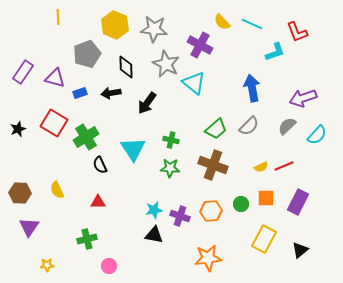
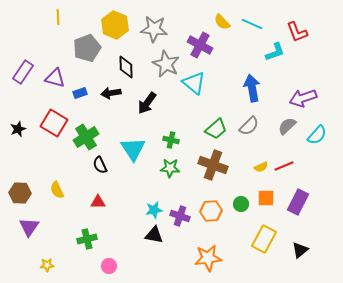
gray pentagon at (87, 54): moved 6 px up
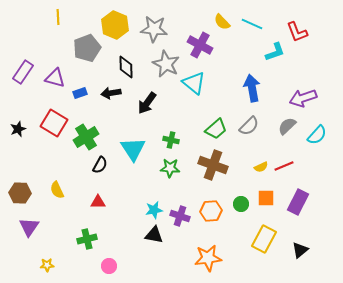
black semicircle at (100, 165): rotated 126 degrees counterclockwise
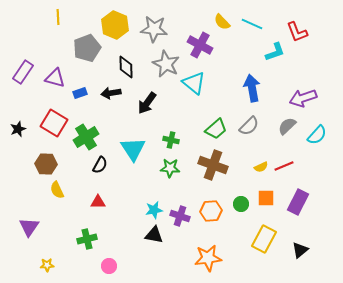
brown hexagon at (20, 193): moved 26 px right, 29 px up
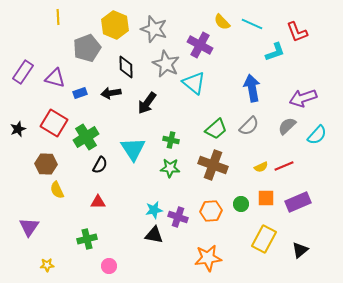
gray star at (154, 29): rotated 12 degrees clockwise
purple rectangle at (298, 202): rotated 40 degrees clockwise
purple cross at (180, 216): moved 2 px left, 1 px down
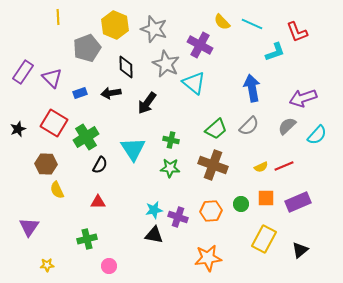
purple triangle at (55, 78): moved 3 px left; rotated 30 degrees clockwise
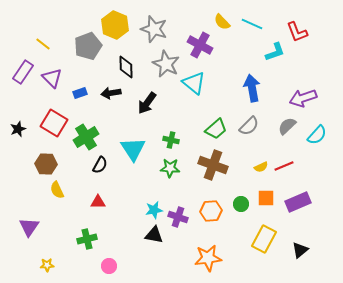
yellow line at (58, 17): moved 15 px left, 27 px down; rotated 49 degrees counterclockwise
gray pentagon at (87, 48): moved 1 px right, 2 px up
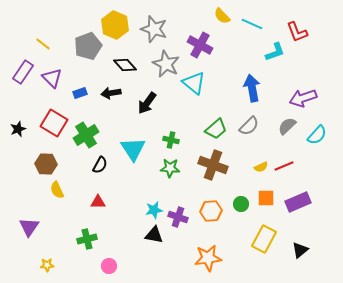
yellow semicircle at (222, 22): moved 6 px up
black diamond at (126, 67): moved 1 px left, 2 px up; rotated 40 degrees counterclockwise
green cross at (86, 137): moved 2 px up
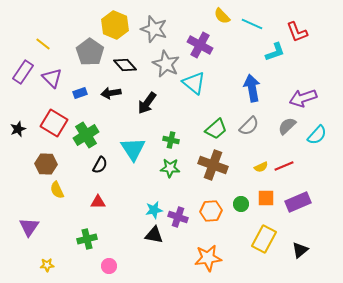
gray pentagon at (88, 46): moved 2 px right, 6 px down; rotated 16 degrees counterclockwise
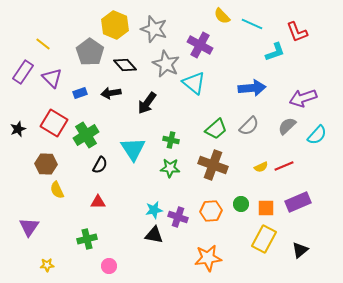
blue arrow at (252, 88): rotated 96 degrees clockwise
orange square at (266, 198): moved 10 px down
